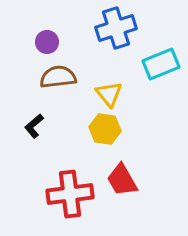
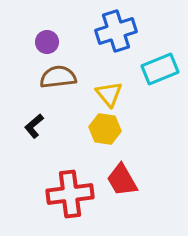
blue cross: moved 3 px down
cyan rectangle: moved 1 px left, 5 px down
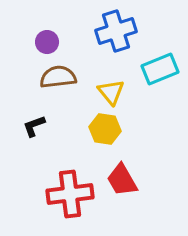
yellow triangle: moved 2 px right, 2 px up
black L-shape: rotated 20 degrees clockwise
